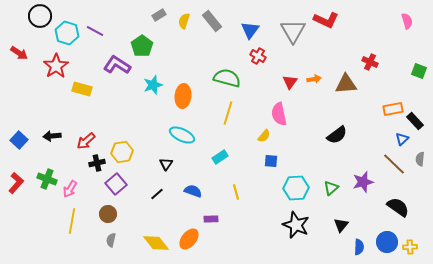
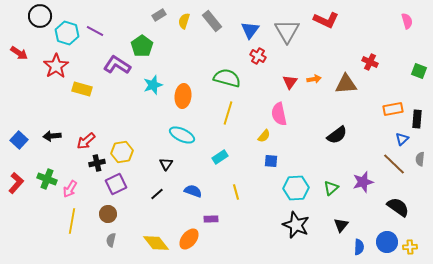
gray triangle at (293, 31): moved 6 px left
black rectangle at (415, 121): moved 2 px right, 2 px up; rotated 48 degrees clockwise
purple square at (116, 184): rotated 15 degrees clockwise
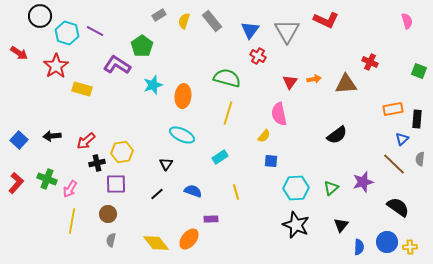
purple square at (116, 184): rotated 25 degrees clockwise
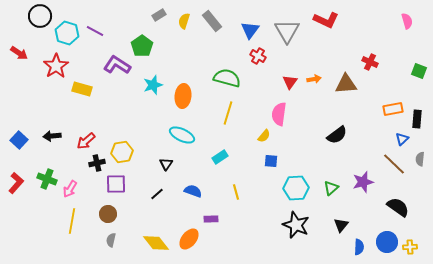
pink semicircle at (279, 114): rotated 20 degrees clockwise
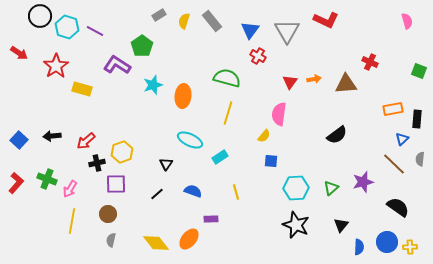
cyan hexagon at (67, 33): moved 6 px up
cyan ellipse at (182, 135): moved 8 px right, 5 px down
yellow hexagon at (122, 152): rotated 10 degrees counterclockwise
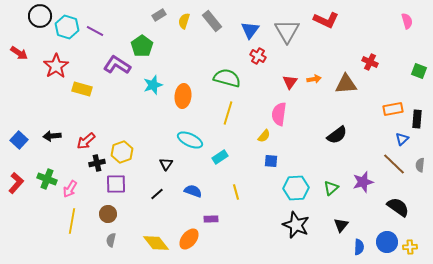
gray semicircle at (420, 159): moved 6 px down
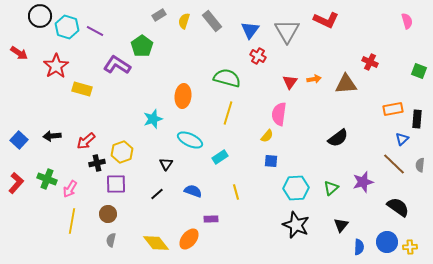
cyan star at (153, 85): moved 34 px down
black semicircle at (337, 135): moved 1 px right, 3 px down
yellow semicircle at (264, 136): moved 3 px right
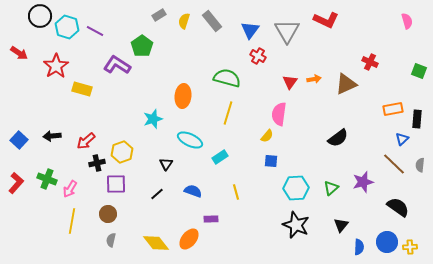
brown triangle at (346, 84): rotated 20 degrees counterclockwise
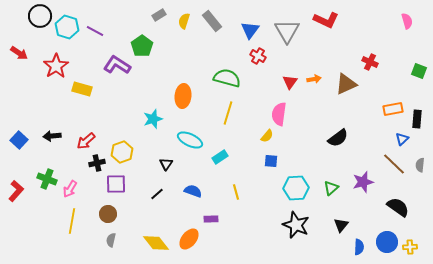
red L-shape at (16, 183): moved 8 px down
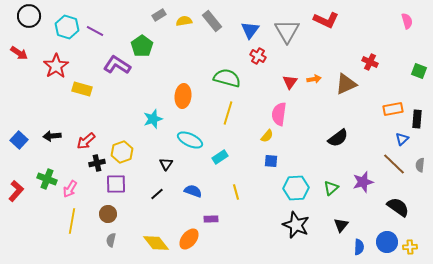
black circle at (40, 16): moved 11 px left
yellow semicircle at (184, 21): rotated 63 degrees clockwise
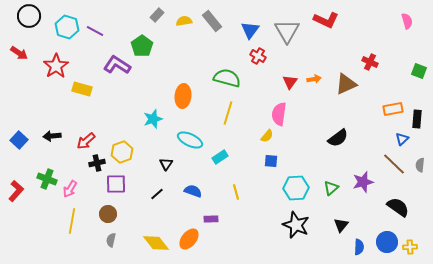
gray rectangle at (159, 15): moved 2 px left; rotated 16 degrees counterclockwise
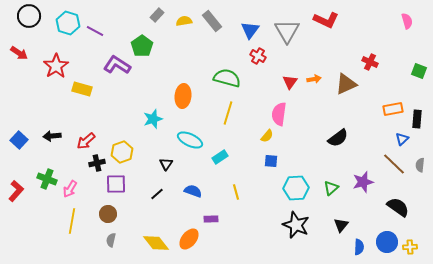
cyan hexagon at (67, 27): moved 1 px right, 4 px up
